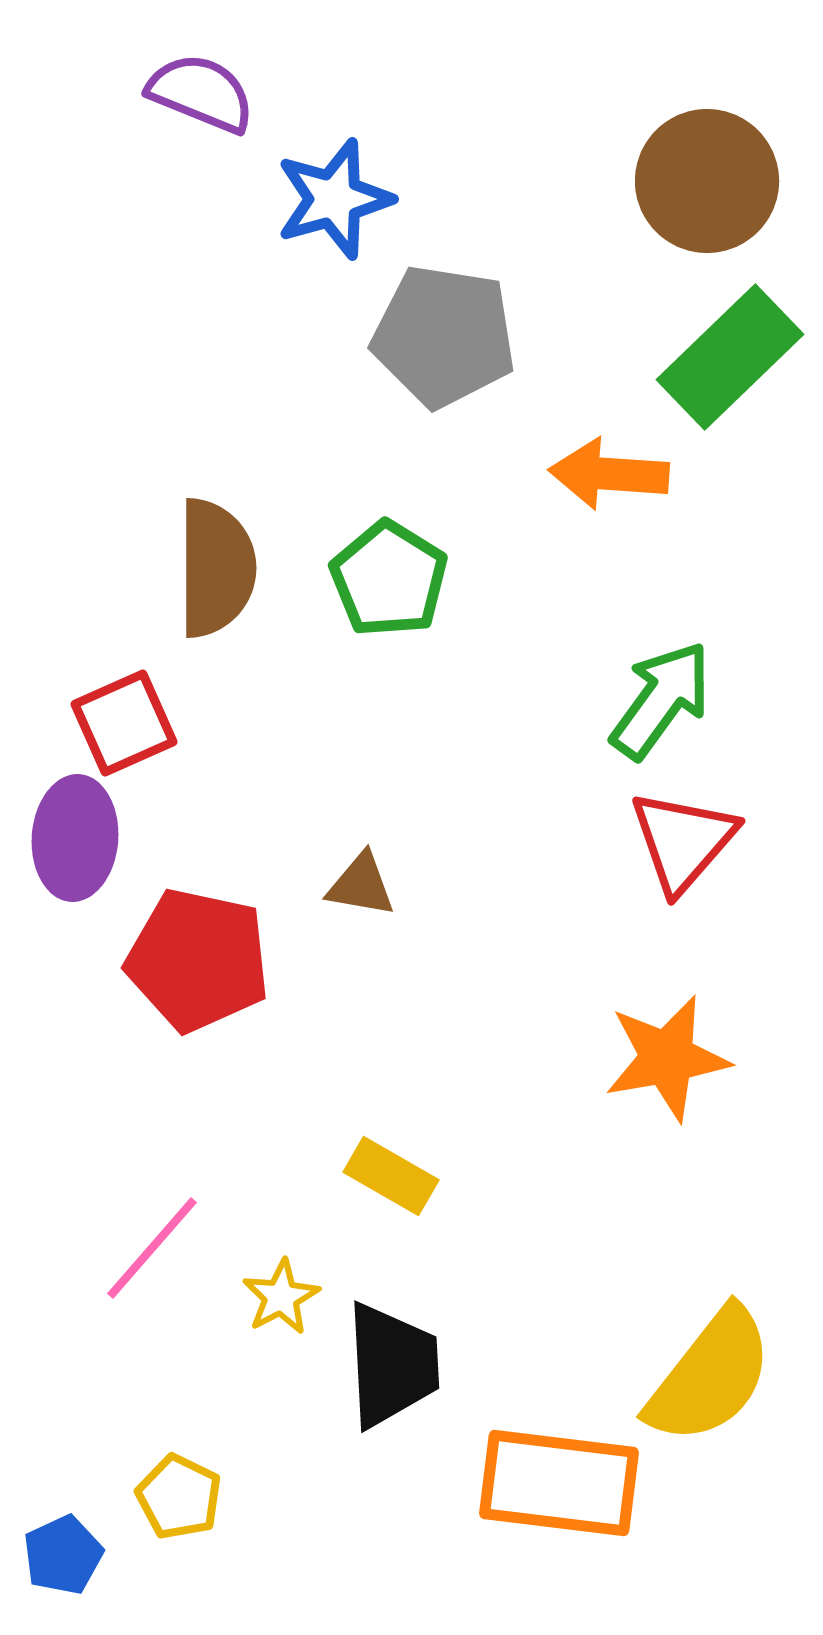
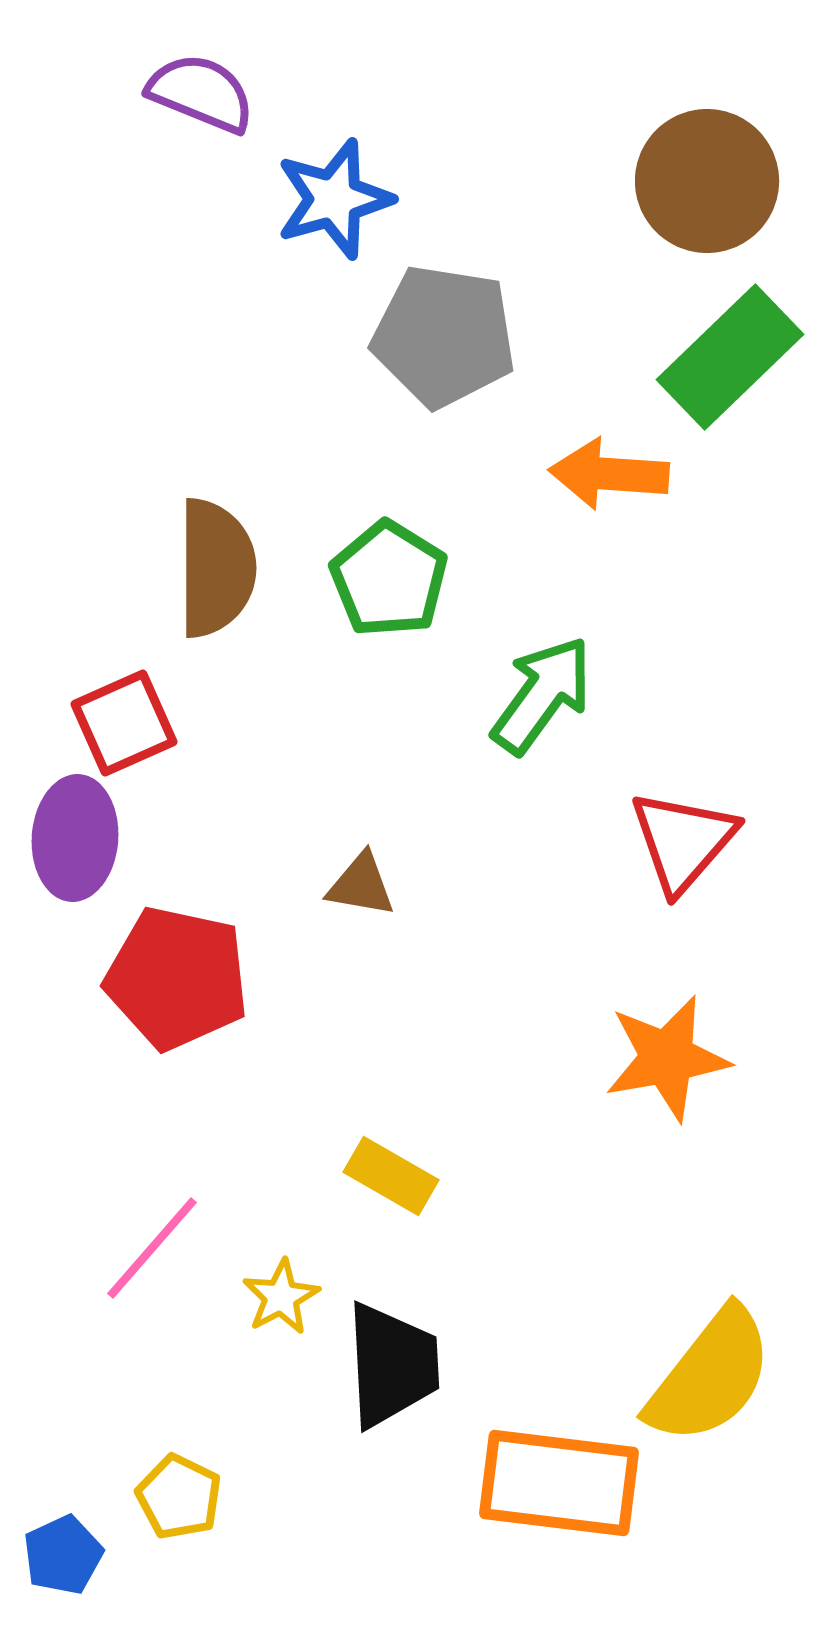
green arrow: moved 119 px left, 5 px up
red pentagon: moved 21 px left, 18 px down
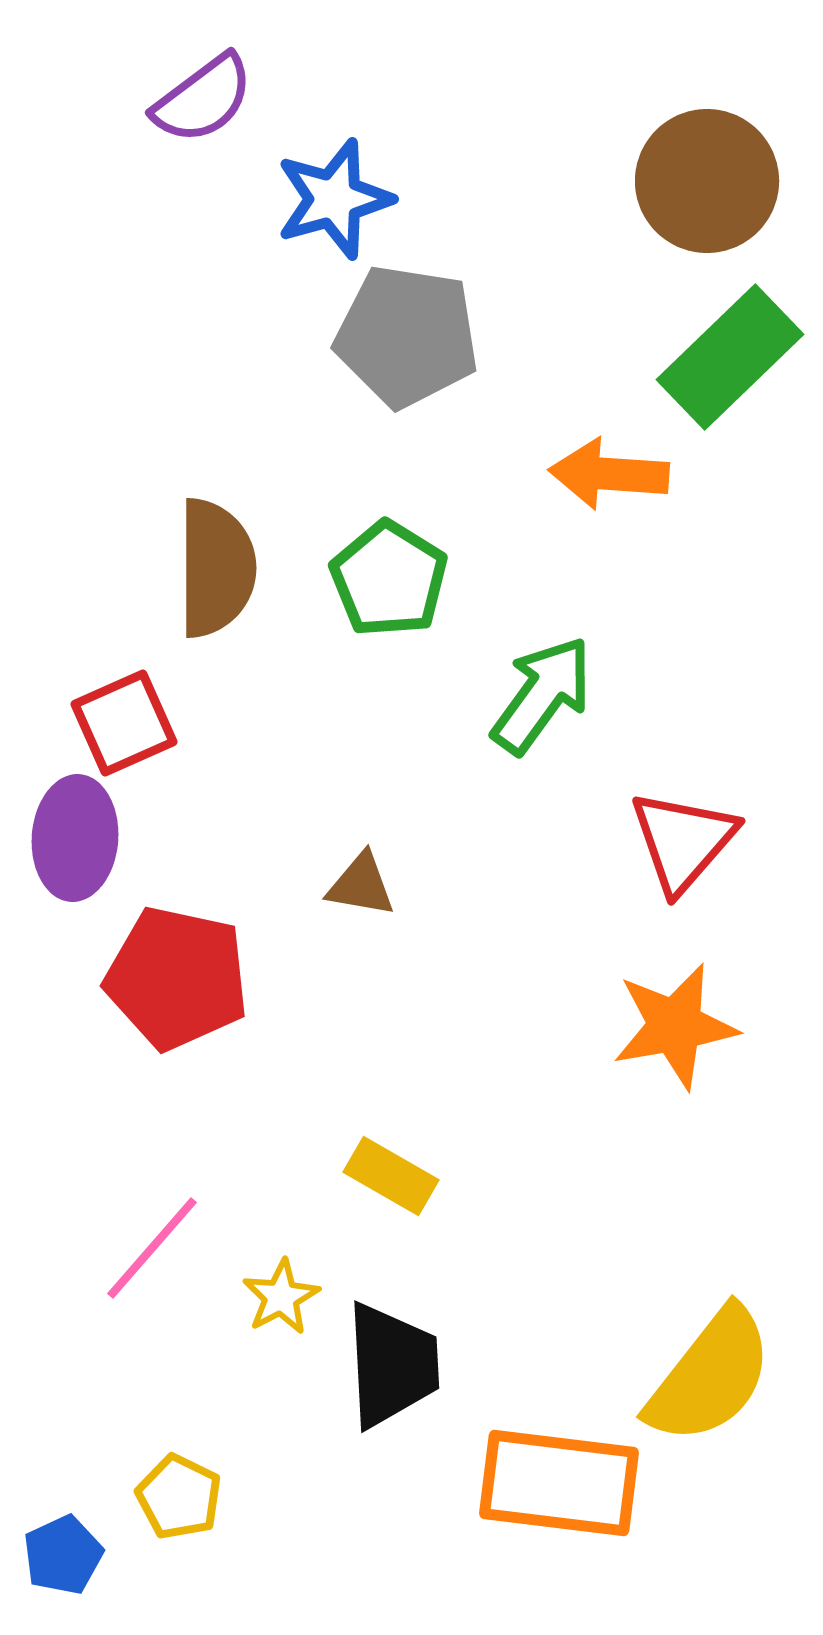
purple semicircle: moved 2 px right, 6 px down; rotated 121 degrees clockwise
gray pentagon: moved 37 px left
orange star: moved 8 px right, 32 px up
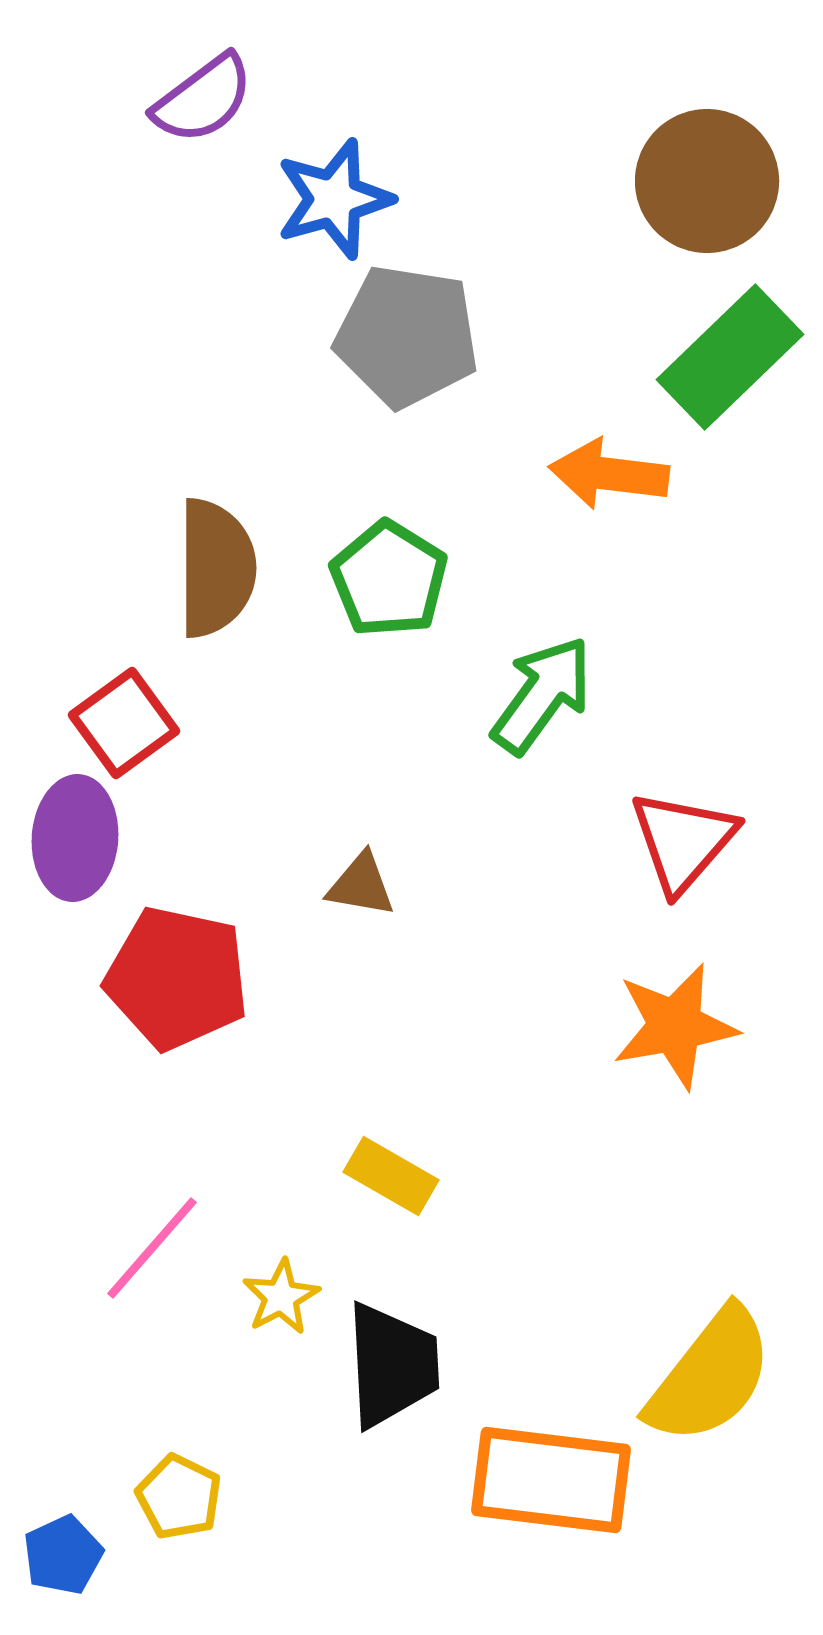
orange arrow: rotated 3 degrees clockwise
red square: rotated 12 degrees counterclockwise
orange rectangle: moved 8 px left, 3 px up
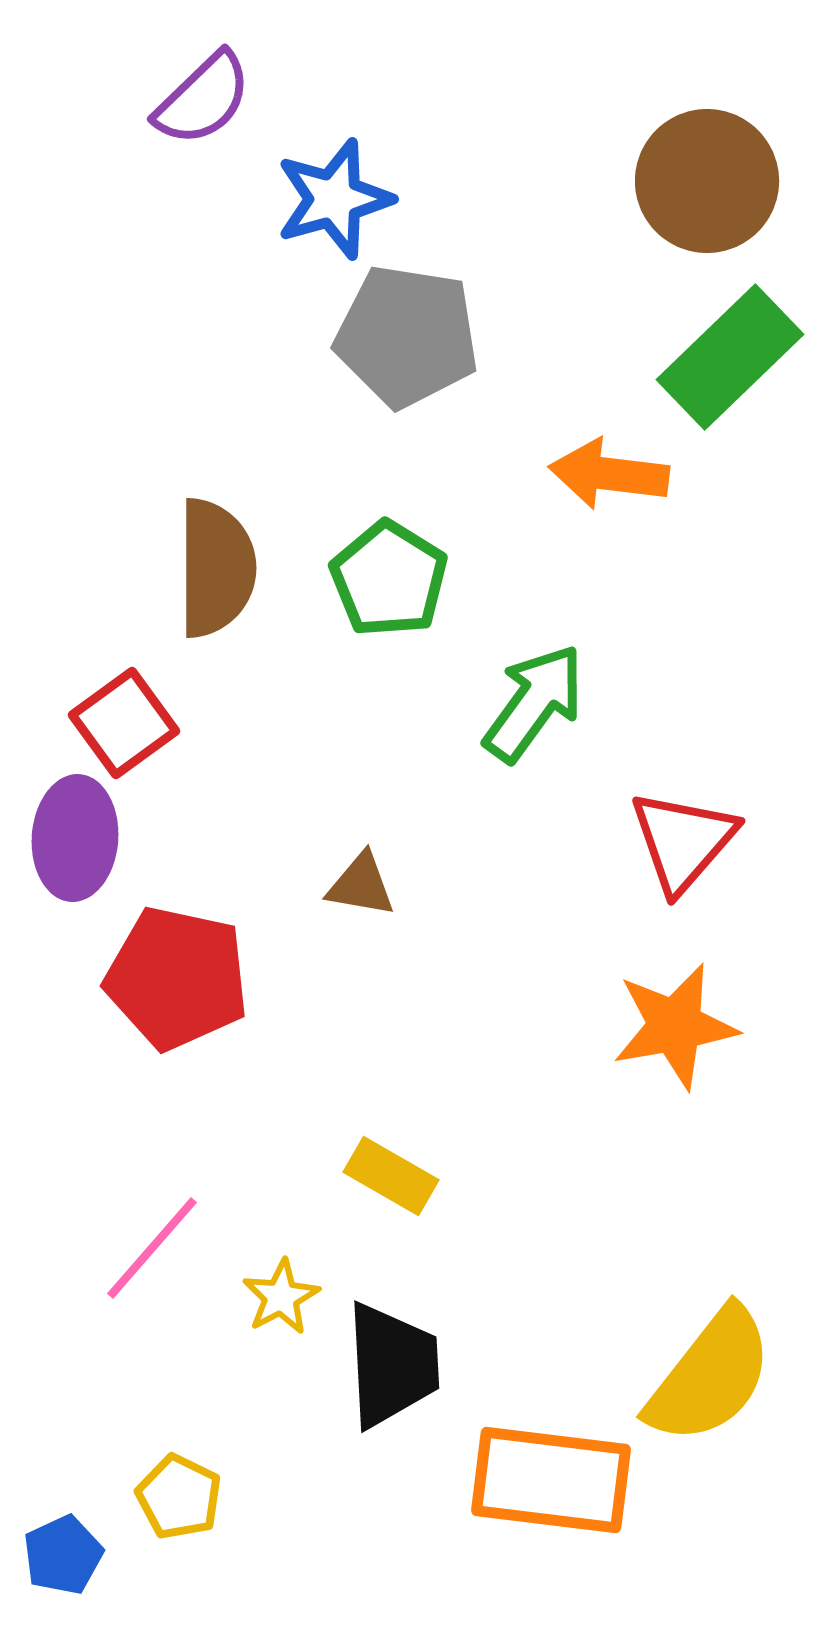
purple semicircle: rotated 7 degrees counterclockwise
green arrow: moved 8 px left, 8 px down
